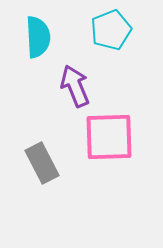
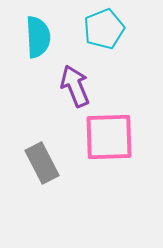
cyan pentagon: moved 7 px left, 1 px up
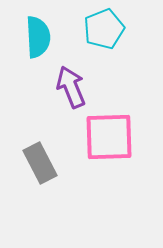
purple arrow: moved 4 px left, 1 px down
gray rectangle: moved 2 px left
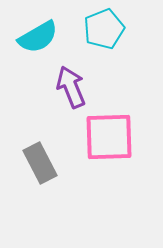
cyan semicircle: rotated 63 degrees clockwise
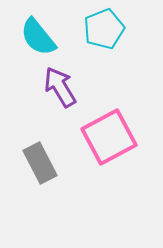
cyan semicircle: rotated 81 degrees clockwise
purple arrow: moved 11 px left; rotated 9 degrees counterclockwise
pink square: rotated 26 degrees counterclockwise
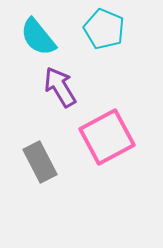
cyan pentagon: rotated 27 degrees counterclockwise
pink square: moved 2 px left
gray rectangle: moved 1 px up
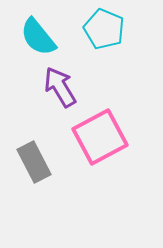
pink square: moved 7 px left
gray rectangle: moved 6 px left
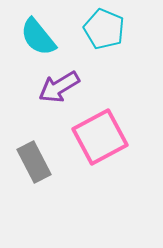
purple arrow: moved 1 px left; rotated 90 degrees counterclockwise
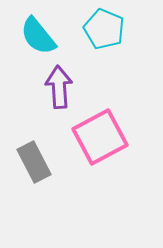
cyan semicircle: moved 1 px up
purple arrow: rotated 117 degrees clockwise
